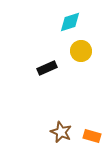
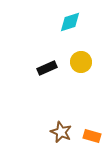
yellow circle: moved 11 px down
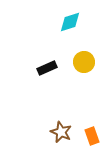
yellow circle: moved 3 px right
orange rectangle: rotated 54 degrees clockwise
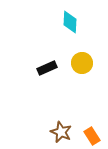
cyan diamond: rotated 70 degrees counterclockwise
yellow circle: moved 2 px left, 1 px down
orange rectangle: rotated 12 degrees counterclockwise
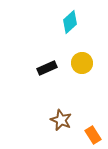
cyan diamond: rotated 45 degrees clockwise
brown star: moved 12 px up
orange rectangle: moved 1 px right, 1 px up
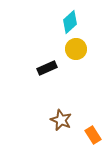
yellow circle: moved 6 px left, 14 px up
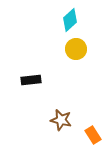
cyan diamond: moved 2 px up
black rectangle: moved 16 px left, 12 px down; rotated 18 degrees clockwise
brown star: rotated 10 degrees counterclockwise
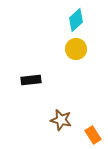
cyan diamond: moved 6 px right
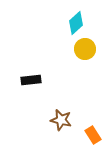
cyan diamond: moved 3 px down
yellow circle: moved 9 px right
